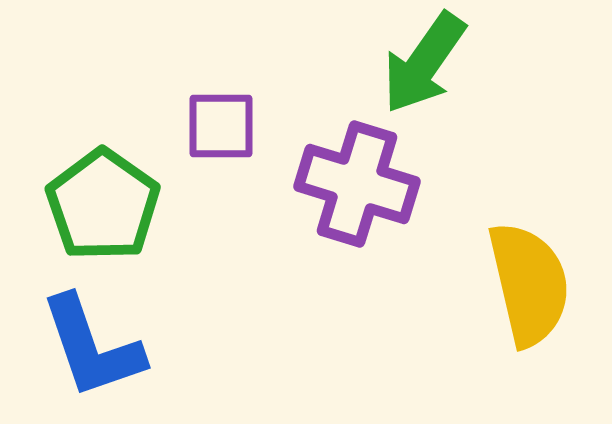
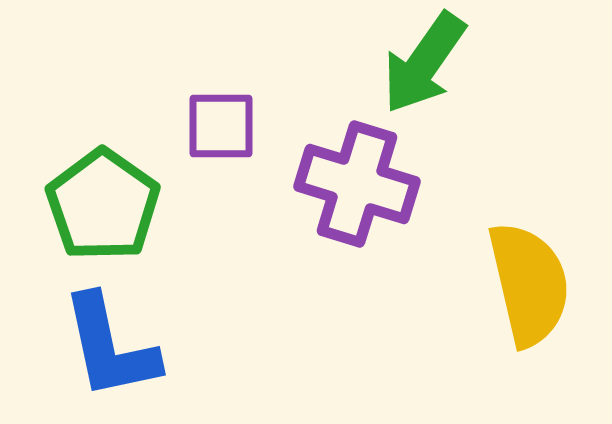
blue L-shape: moved 18 px right; rotated 7 degrees clockwise
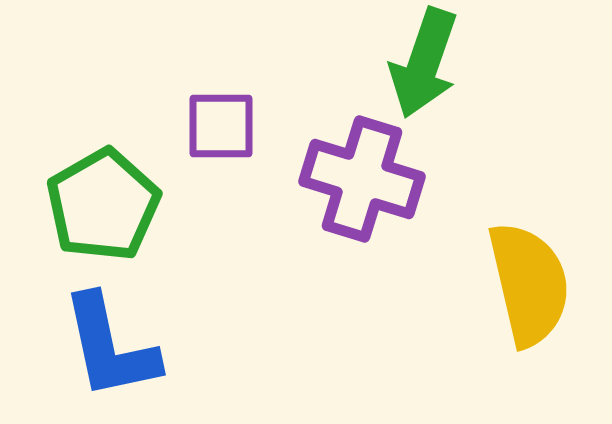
green arrow: rotated 16 degrees counterclockwise
purple cross: moved 5 px right, 5 px up
green pentagon: rotated 7 degrees clockwise
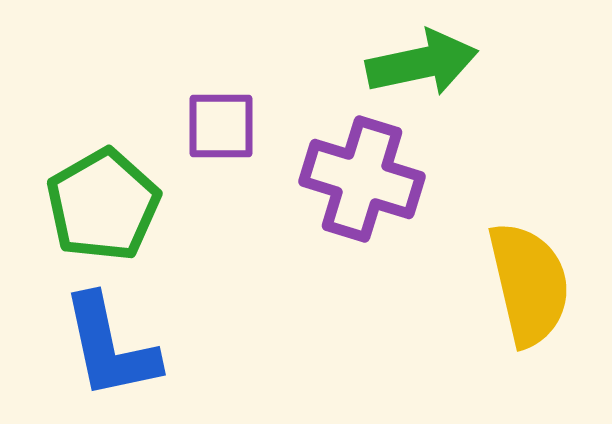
green arrow: moved 2 px left; rotated 121 degrees counterclockwise
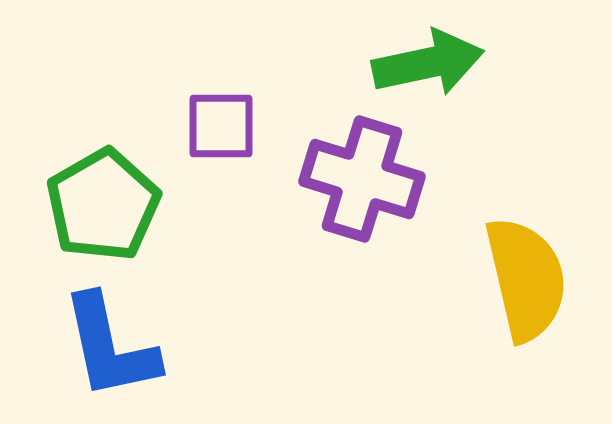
green arrow: moved 6 px right
yellow semicircle: moved 3 px left, 5 px up
